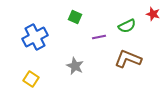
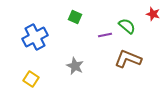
green semicircle: rotated 114 degrees counterclockwise
purple line: moved 6 px right, 2 px up
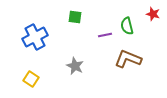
green square: rotated 16 degrees counterclockwise
green semicircle: rotated 144 degrees counterclockwise
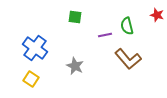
red star: moved 4 px right, 1 px down
blue cross: moved 11 px down; rotated 25 degrees counterclockwise
brown L-shape: rotated 152 degrees counterclockwise
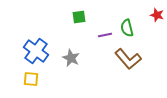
green square: moved 4 px right; rotated 16 degrees counterclockwise
green semicircle: moved 2 px down
blue cross: moved 1 px right, 3 px down
gray star: moved 4 px left, 8 px up
yellow square: rotated 28 degrees counterclockwise
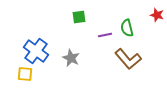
yellow square: moved 6 px left, 5 px up
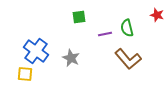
purple line: moved 1 px up
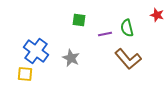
green square: moved 3 px down; rotated 16 degrees clockwise
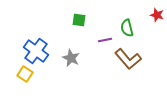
purple line: moved 6 px down
yellow square: rotated 28 degrees clockwise
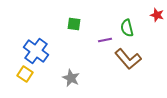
green square: moved 5 px left, 4 px down
gray star: moved 20 px down
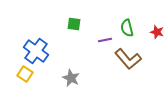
red star: moved 17 px down
